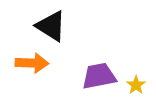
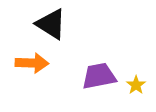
black triangle: moved 2 px up
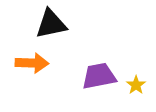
black triangle: rotated 44 degrees counterclockwise
